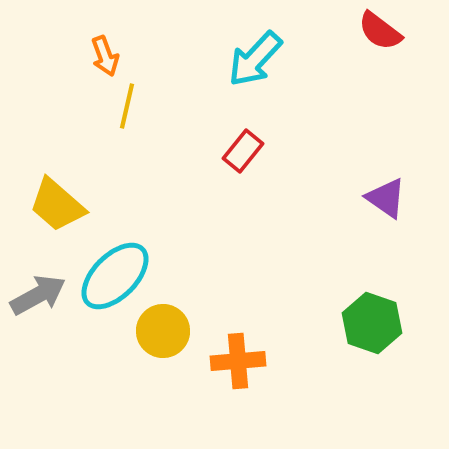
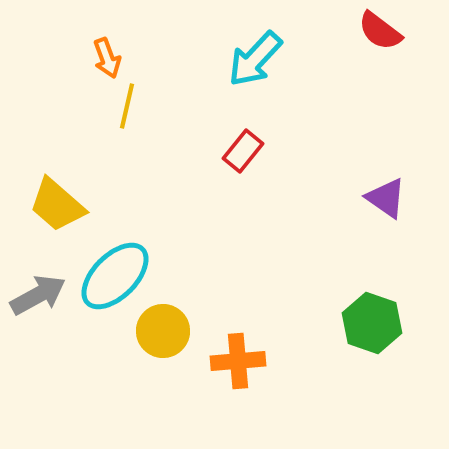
orange arrow: moved 2 px right, 2 px down
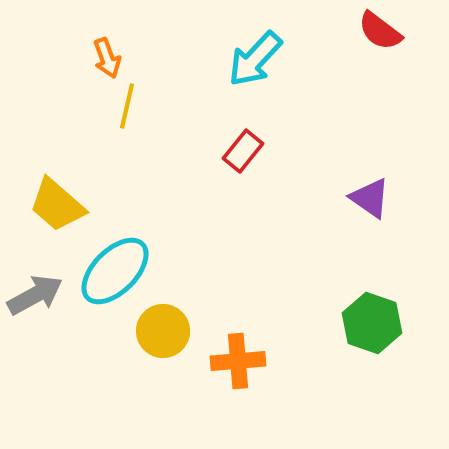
purple triangle: moved 16 px left
cyan ellipse: moved 5 px up
gray arrow: moved 3 px left
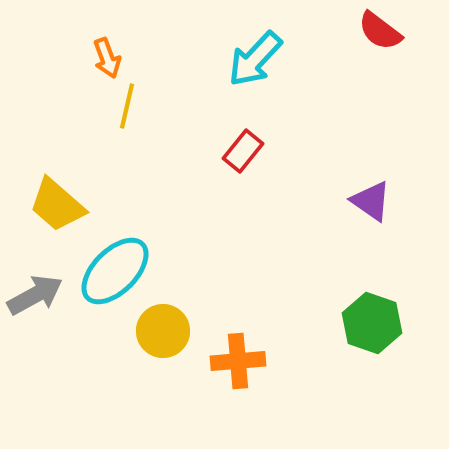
purple triangle: moved 1 px right, 3 px down
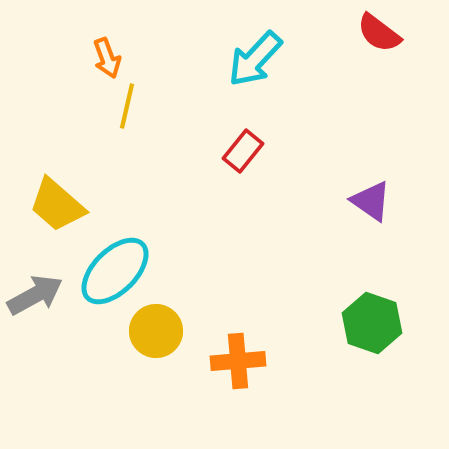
red semicircle: moved 1 px left, 2 px down
yellow circle: moved 7 px left
